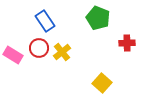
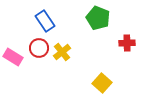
pink rectangle: moved 2 px down
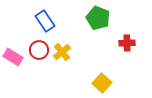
red circle: moved 2 px down
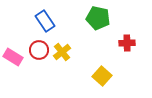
green pentagon: rotated 10 degrees counterclockwise
yellow square: moved 7 px up
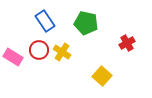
green pentagon: moved 12 px left, 5 px down
red cross: rotated 28 degrees counterclockwise
yellow cross: rotated 18 degrees counterclockwise
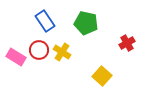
pink rectangle: moved 3 px right
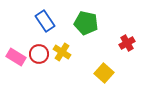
red circle: moved 4 px down
yellow square: moved 2 px right, 3 px up
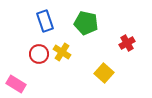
blue rectangle: rotated 15 degrees clockwise
pink rectangle: moved 27 px down
